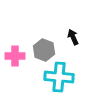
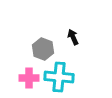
gray hexagon: moved 1 px left, 1 px up
pink cross: moved 14 px right, 22 px down
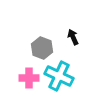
gray hexagon: moved 1 px left, 1 px up
cyan cross: moved 1 px up; rotated 20 degrees clockwise
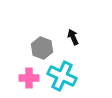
cyan cross: moved 3 px right
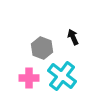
cyan cross: rotated 12 degrees clockwise
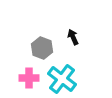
cyan cross: moved 3 px down
